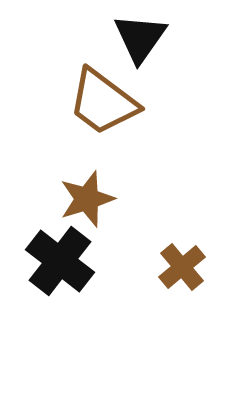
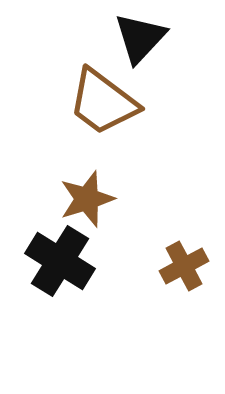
black triangle: rotated 8 degrees clockwise
black cross: rotated 6 degrees counterclockwise
brown cross: moved 2 px right, 1 px up; rotated 12 degrees clockwise
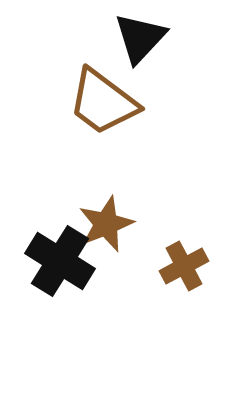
brown star: moved 19 px right, 25 px down; rotated 4 degrees counterclockwise
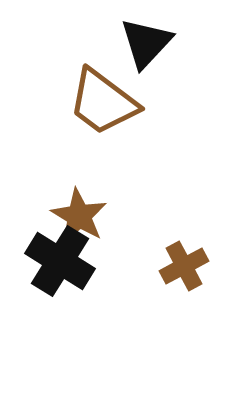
black triangle: moved 6 px right, 5 px down
brown star: moved 27 px left, 8 px up; rotated 20 degrees counterclockwise
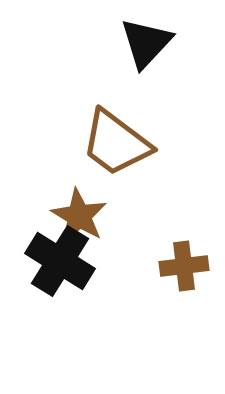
brown trapezoid: moved 13 px right, 41 px down
brown cross: rotated 21 degrees clockwise
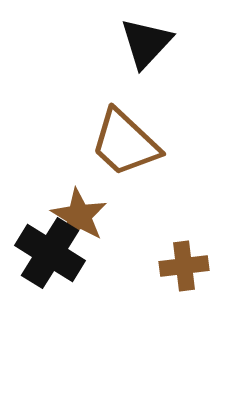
brown trapezoid: moved 9 px right; rotated 6 degrees clockwise
black cross: moved 10 px left, 8 px up
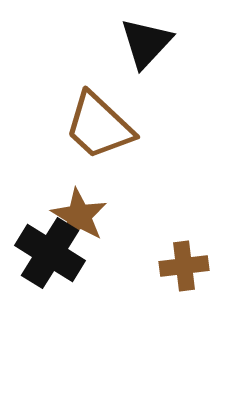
brown trapezoid: moved 26 px left, 17 px up
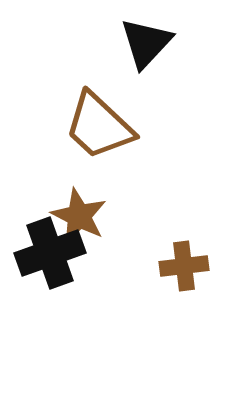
brown star: rotated 4 degrees counterclockwise
black cross: rotated 38 degrees clockwise
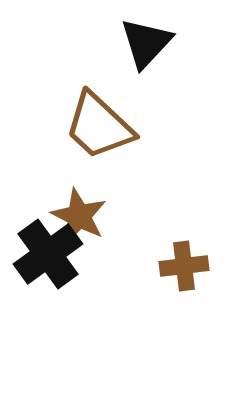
black cross: moved 2 px left, 1 px down; rotated 16 degrees counterclockwise
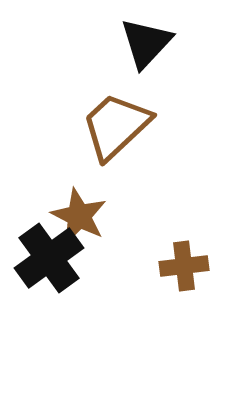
brown trapezoid: moved 17 px right; rotated 94 degrees clockwise
black cross: moved 1 px right, 4 px down
